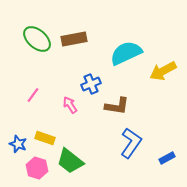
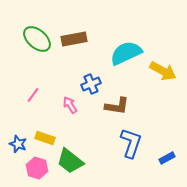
yellow arrow: rotated 124 degrees counterclockwise
blue L-shape: rotated 16 degrees counterclockwise
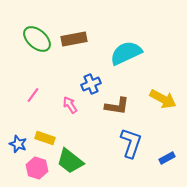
yellow arrow: moved 28 px down
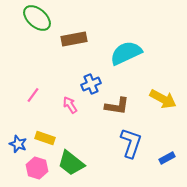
green ellipse: moved 21 px up
green trapezoid: moved 1 px right, 2 px down
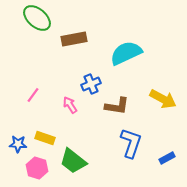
blue star: rotated 18 degrees counterclockwise
green trapezoid: moved 2 px right, 2 px up
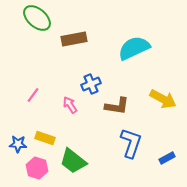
cyan semicircle: moved 8 px right, 5 px up
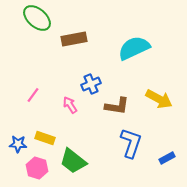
yellow arrow: moved 4 px left
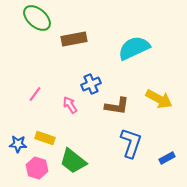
pink line: moved 2 px right, 1 px up
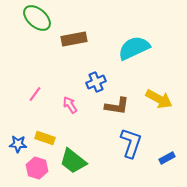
blue cross: moved 5 px right, 2 px up
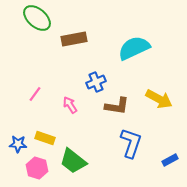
blue rectangle: moved 3 px right, 2 px down
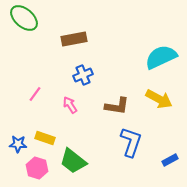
green ellipse: moved 13 px left
cyan semicircle: moved 27 px right, 9 px down
blue cross: moved 13 px left, 7 px up
blue L-shape: moved 1 px up
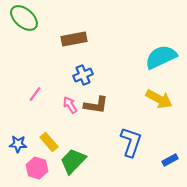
brown L-shape: moved 21 px left, 1 px up
yellow rectangle: moved 4 px right, 4 px down; rotated 30 degrees clockwise
green trapezoid: rotated 96 degrees clockwise
